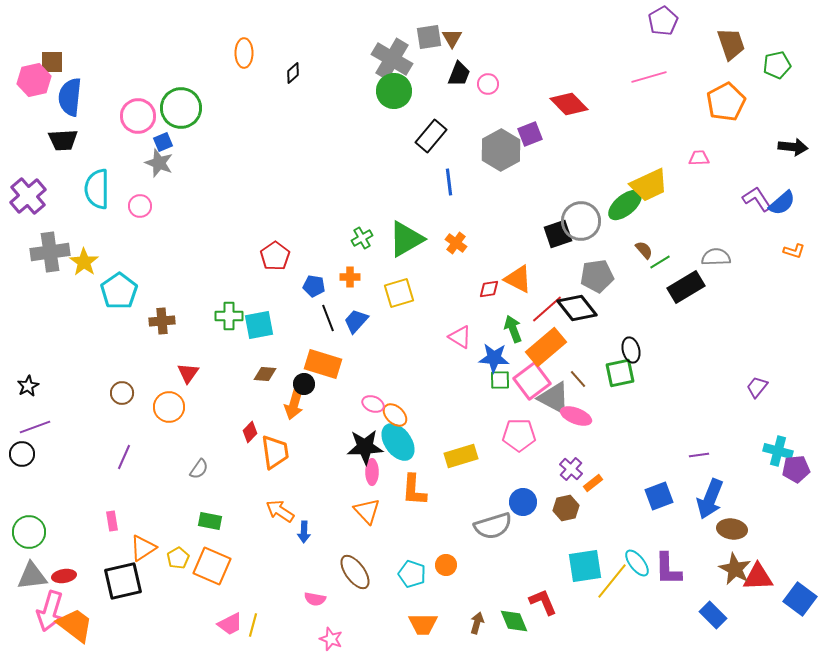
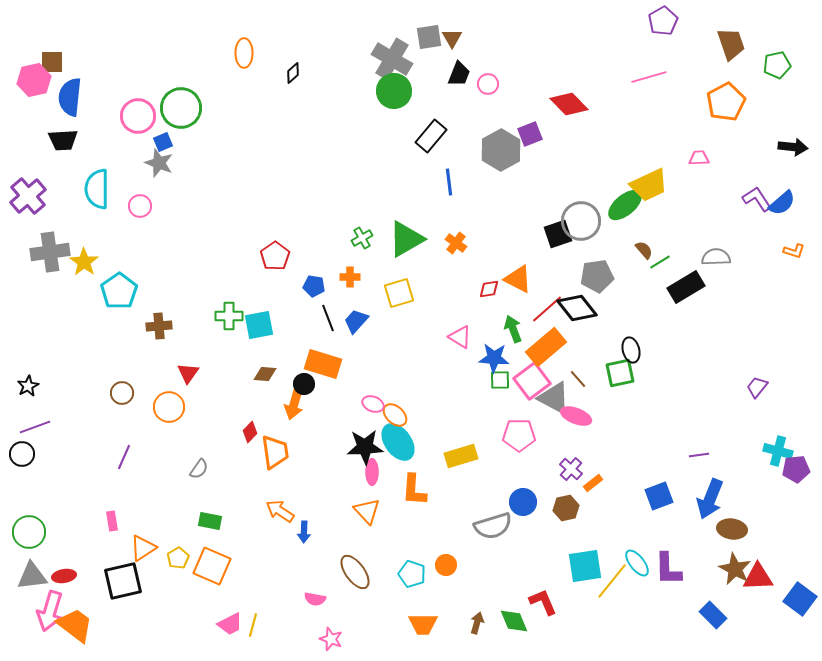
brown cross at (162, 321): moved 3 px left, 5 px down
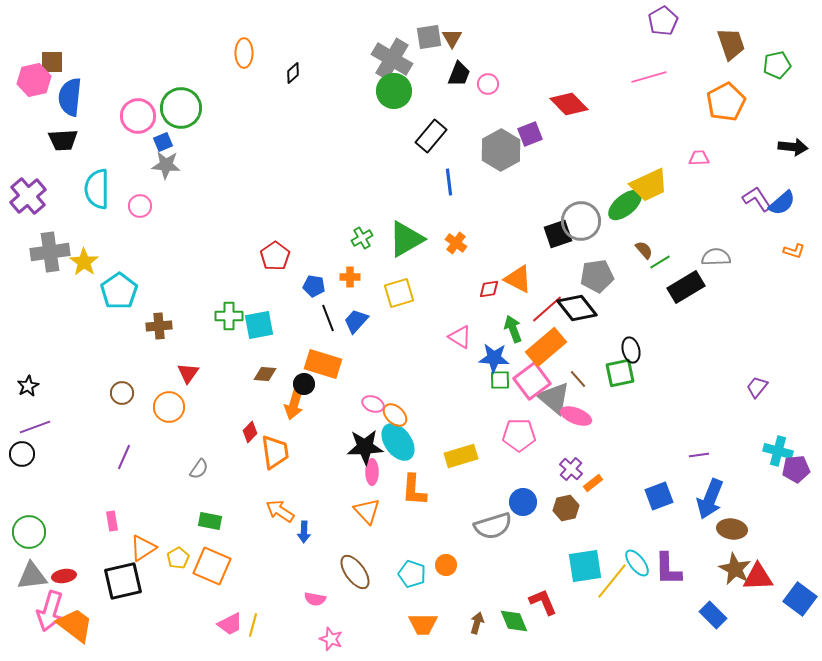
gray star at (159, 163): moved 7 px right, 2 px down; rotated 16 degrees counterclockwise
gray triangle at (554, 398): rotated 12 degrees clockwise
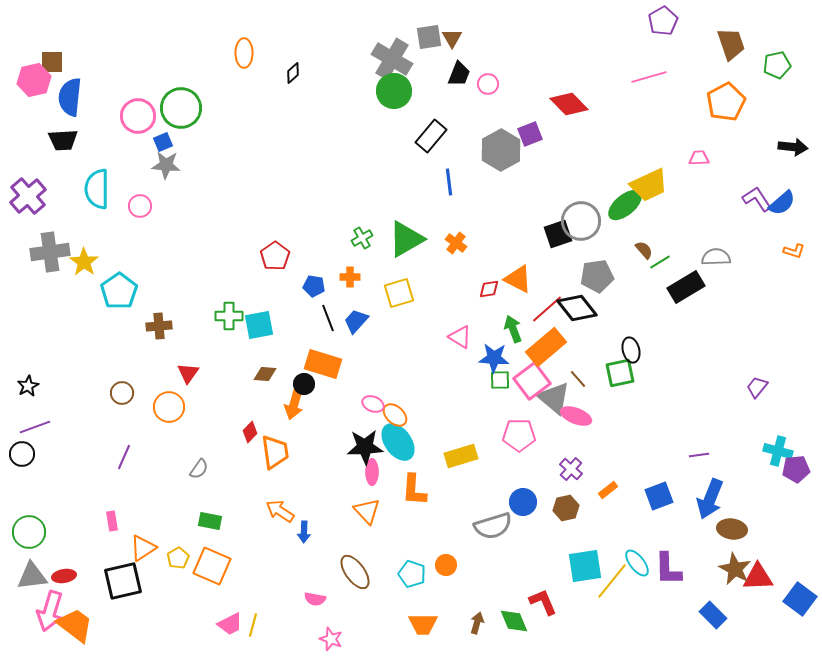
orange rectangle at (593, 483): moved 15 px right, 7 px down
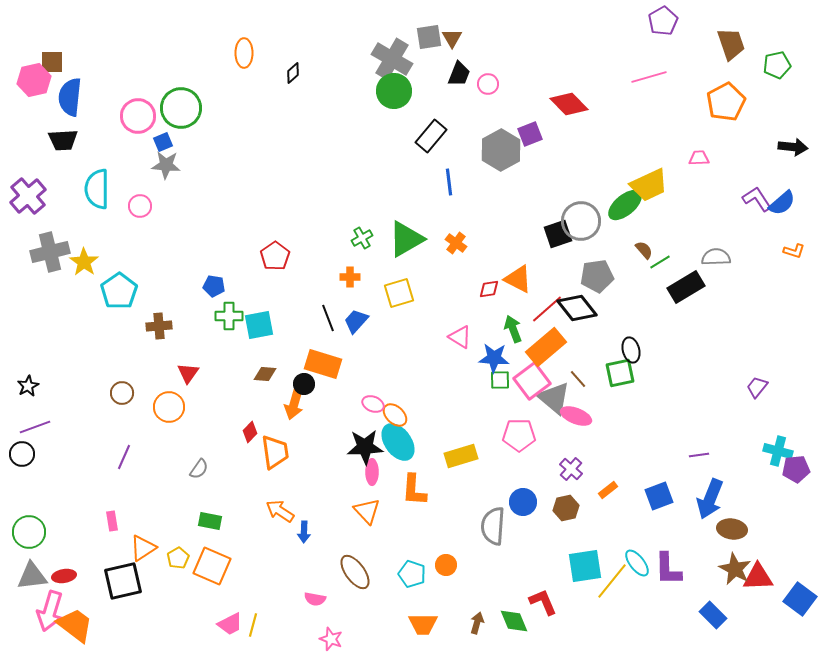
gray cross at (50, 252): rotated 6 degrees counterclockwise
blue pentagon at (314, 286): moved 100 px left
gray semicircle at (493, 526): rotated 111 degrees clockwise
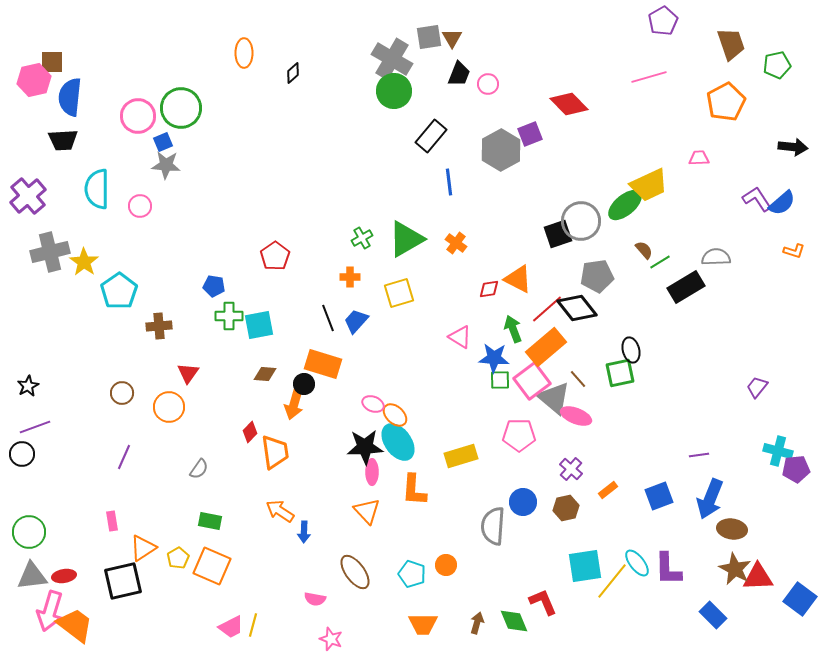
pink trapezoid at (230, 624): moved 1 px right, 3 px down
